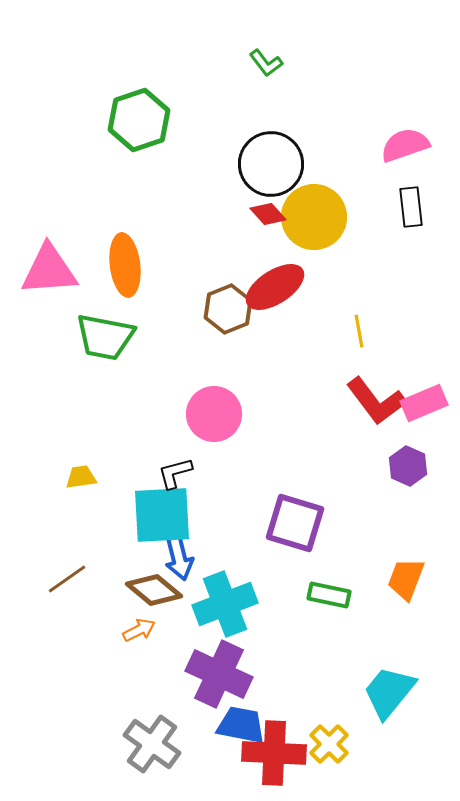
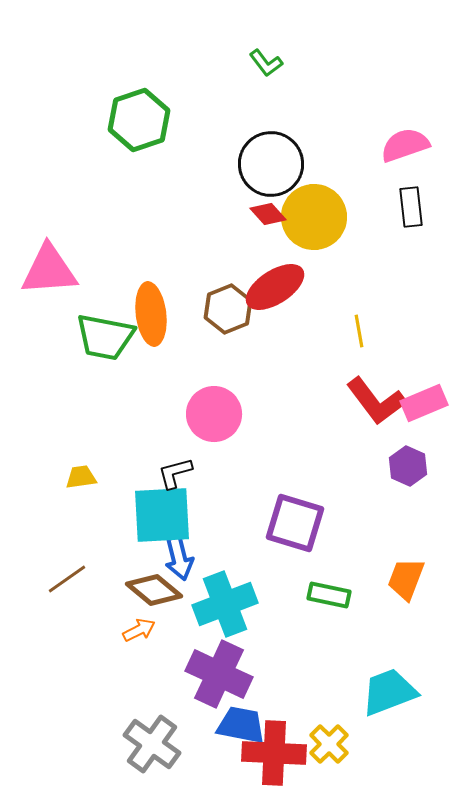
orange ellipse: moved 26 px right, 49 px down
cyan trapezoid: rotated 30 degrees clockwise
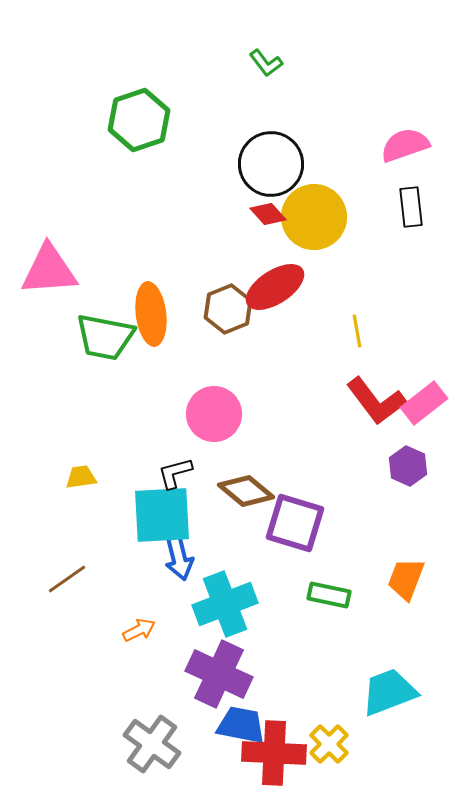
yellow line: moved 2 px left
pink rectangle: rotated 15 degrees counterclockwise
brown diamond: moved 92 px right, 99 px up
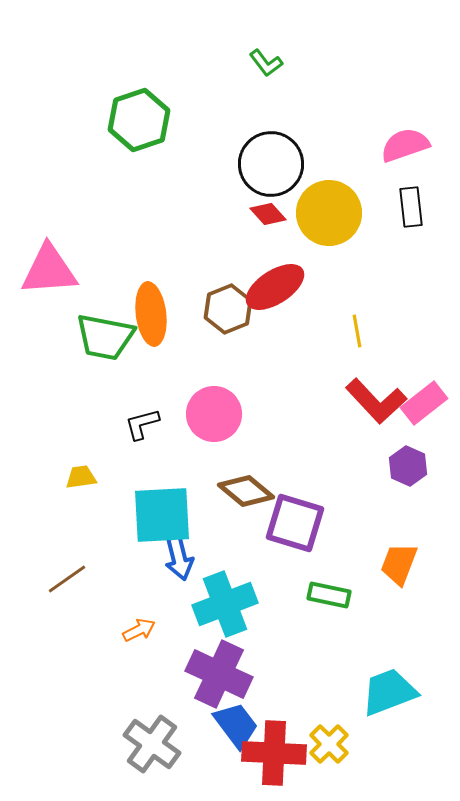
yellow circle: moved 15 px right, 4 px up
red L-shape: rotated 6 degrees counterclockwise
black L-shape: moved 33 px left, 49 px up
orange trapezoid: moved 7 px left, 15 px up
blue trapezoid: moved 5 px left; rotated 42 degrees clockwise
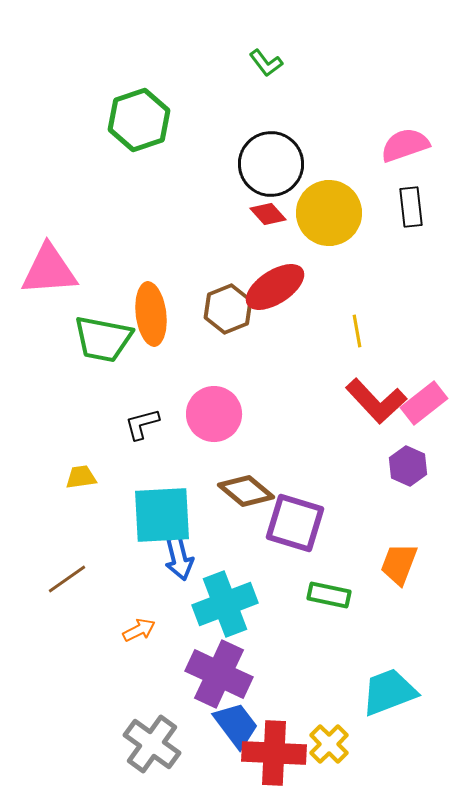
green trapezoid: moved 2 px left, 2 px down
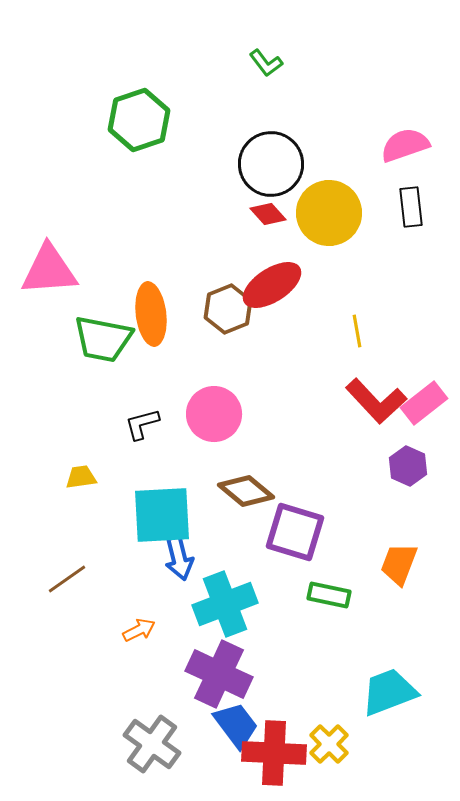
red ellipse: moved 3 px left, 2 px up
purple square: moved 9 px down
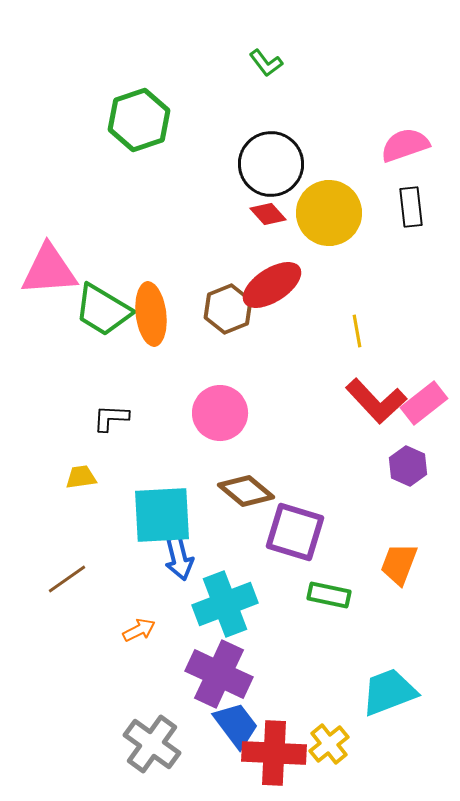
green trapezoid: moved 29 px up; rotated 20 degrees clockwise
pink circle: moved 6 px right, 1 px up
black L-shape: moved 31 px left, 6 px up; rotated 18 degrees clockwise
yellow cross: rotated 6 degrees clockwise
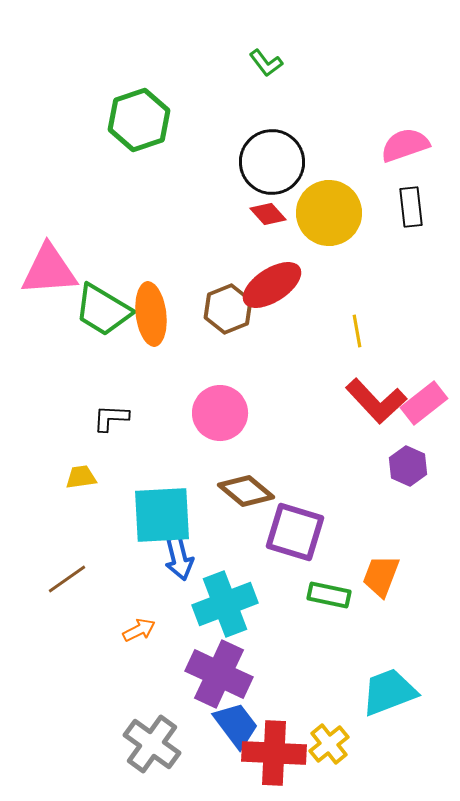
black circle: moved 1 px right, 2 px up
orange trapezoid: moved 18 px left, 12 px down
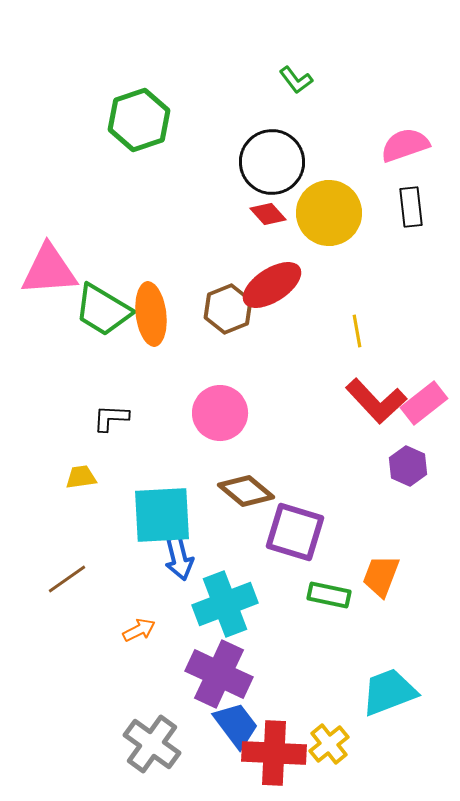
green L-shape: moved 30 px right, 17 px down
